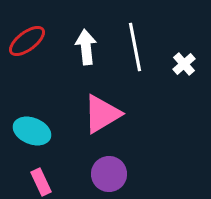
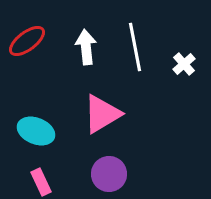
cyan ellipse: moved 4 px right
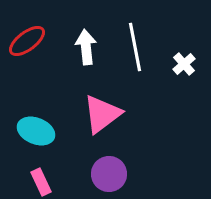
pink triangle: rotated 6 degrees counterclockwise
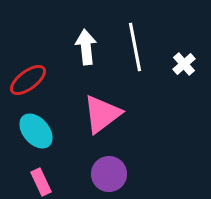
red ellipse: moved 1 px right, 39 px down
cyan ellipse: rotated 27 degrees clockwise
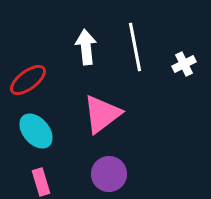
white cross: rotated 15 degrees clockwise
pink rectangle: rotated 8 degrees clockwise
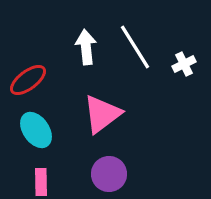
white line: rotated 21 degrees counterclockwise
cyan ellipse: moved 1 px up; rotated 6 degrees clockwise
pink rectangle: rotated 16 degrees clockwise
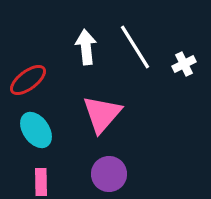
pink triangle: rotated 12 degrees counterclockwise
